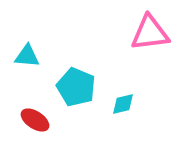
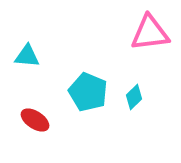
cyan pentagon: moved 12 px right, 5 px down
cyan diamond: moved 11 px right, 7 px up; rotated 30 degrees counterclockwise
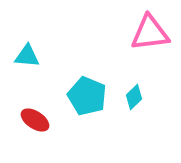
cyan pentagon: moved 1 px left, 4 px down
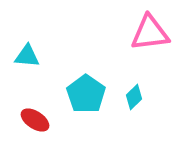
cyan pentagon: moved 1 px left, 2 px up; rotated 12 degrees clockwise
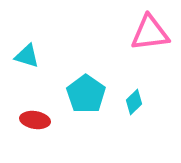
cyan triangle: rotated 12 degrees clockwise
cyan diamond: moved 5 px down
red ellipse: rotated 24 degrees counterclockwise
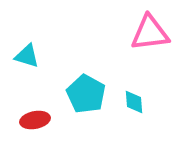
cyan pentagon: rotated 6 degrees counterclockwise
cyan diamond: rotated 50 degrees counterclockwise
red ellipse: rotated 20 degrees counterclockwise
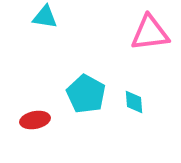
cyan triangle: moved 18 px right, 39 px up; rotated 8 degrees counterclockwise
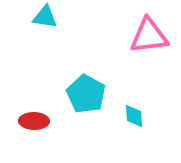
pink triangle: moved 1 px left, 3 px down
cyan diamond: moved 14 px down
red ellipse: moved 1 px left, 1 px down; rotated 12 degrees clockwise
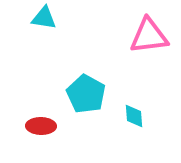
cyan triangle: moved 1 px left, 1 px down
red ellipse: moved 7 px right, 5 px down
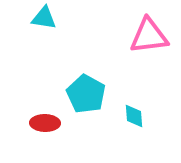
red ellipse: moved 4 px right, 3 px up
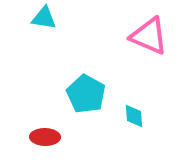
pink triangle: rotated 30 degrees clockwise
red ellipse: moved 14 px down
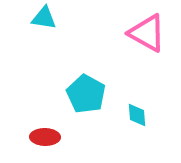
pink triangle: moved 2 px left, 3 px up; rotated 6 degrees clockwise
cyan diamond: moved 3 px right, 1 px up
